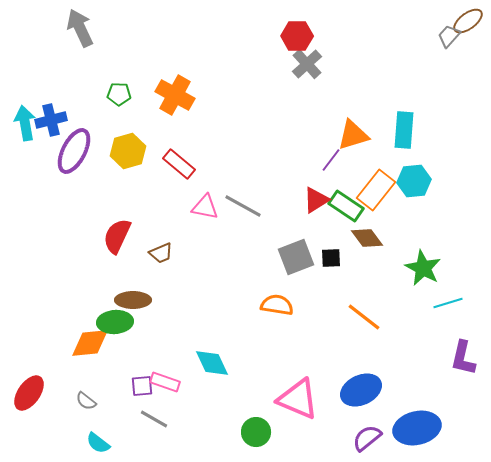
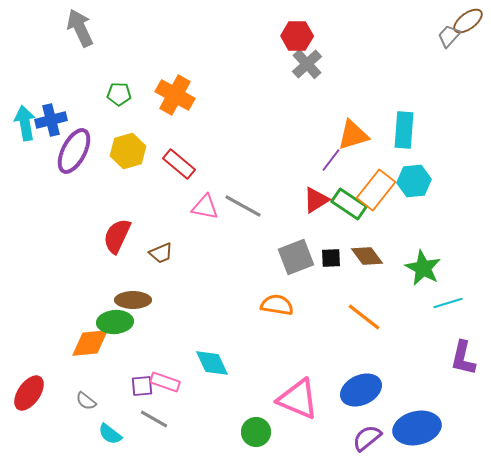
green rectangle at (346, 206): moved 3 px right, 2 px up
brown diamond at (367, 238): moved 18 px down
cyan semicircle at (98, 443): moved 12 px right, 9 px up
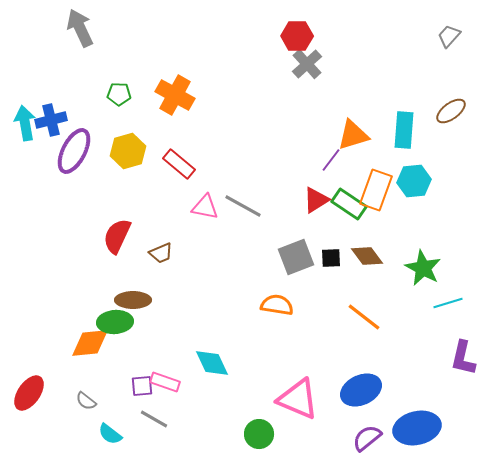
brown ellipse at (468, 21): moved 17 px left, 90 px down
orange rectangle at (376, 190): rotated 18 degrees counterclockwise
green circle at (256, 432): moved 3 px right, 2 px down
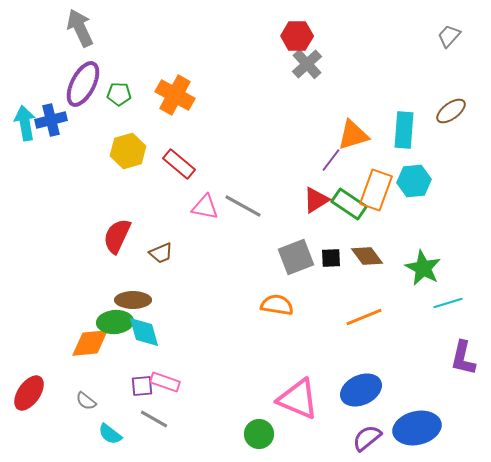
purple ellipse at (74, 151): moved 9 px right, 67 px up
orange line at (364, 317): rotated 60 degrees counterclockwise
cyan diamond at (212, 363): moved 68 px left, 31 px up; rotated 9 degrees clockwise
